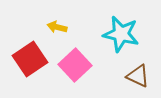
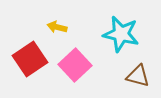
brown triangle: rotated 10 degrees counterclockwise
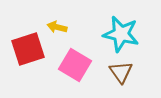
red square: moved 2 px left, 10 px up; rotated 16 degrees clockwise
pink square: rotated 16 degrees counterclockwise
brown triangle: moved 17 px left, 4 px up; rotated 40 degrees clockwise
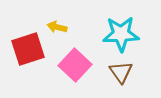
cyan star: rotated 15 degrees counterclockwise
pink square: rotated 12 degrees clockwise
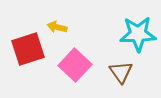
cyan star: moved 17 px right
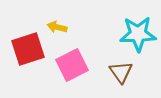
pink square: moved 3 px left; rotated 20 degrees clockwise
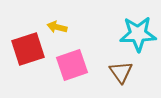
pink square: rotated 8 degrees clockwise
